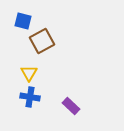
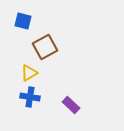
brown square: moved 3 px right, 6 px down
yellow triangle: rotated 30 degrees clockwise
purple rectangle: moved 1 px up
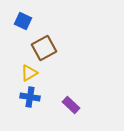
blue square: rotated 12 degrees clockwise
brown square: moved 1 px left, 1 px down
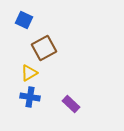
blue square: moved 1 px right, 1 px up
purple rectangle: moved 1 px up
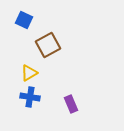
brown square: moved 4 px right, 3 px up
purple rectangle: rotated 24 degrees clockwise
